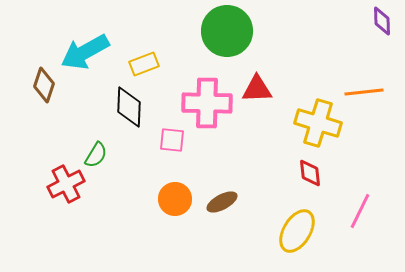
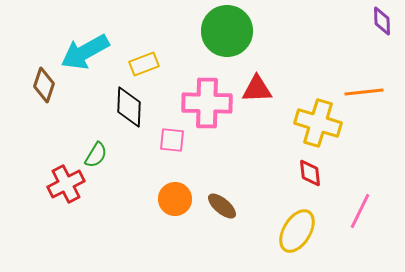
brown ellipse: moved 4 px down; rotated 68 degrees clockwise
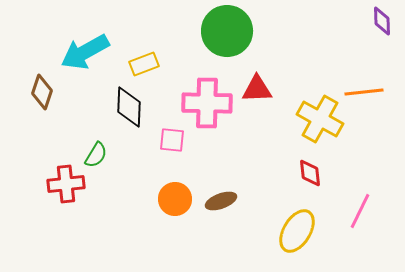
brown diamond: moved 2 px left, 7 px down
yellow cross: moved 2 px right, 4 px up; rotated 12 degrees clockwise
red cross: rotated 21 degrees clockwise
brown ellipse: moved 1 px left, 5 px up; rotated 60 degrees counterclockwise
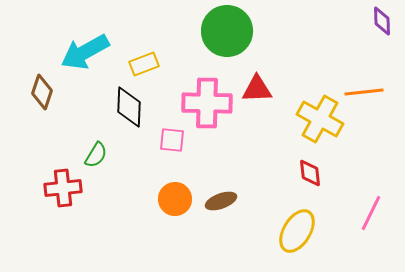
red cross: moved 3 px left, 4 px down
pink line: moved 11 px right, 2 px down
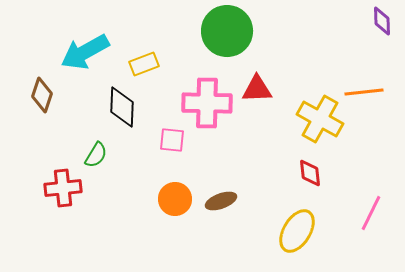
brown diamond: moved 3 px down
black diamond: moved 7 px left
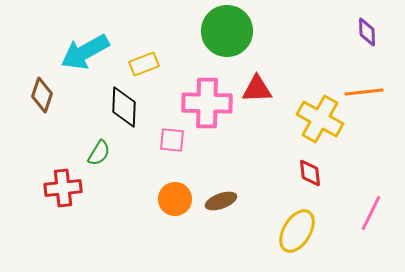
purple diamond: moved 15 px left, 11 px down
black diamond: moved 2 px right
green semicircle: moved 3 px right, 2 px up
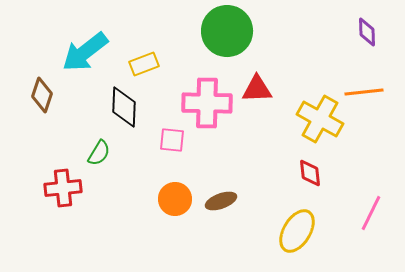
cyan arrow: rotated 9 degrees counterclockwise
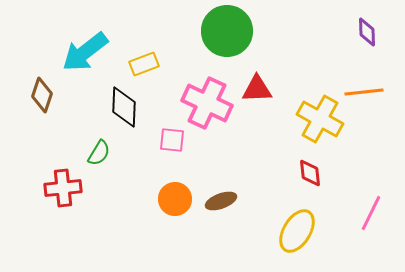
pink cross: rotated 24 degrees clockwise
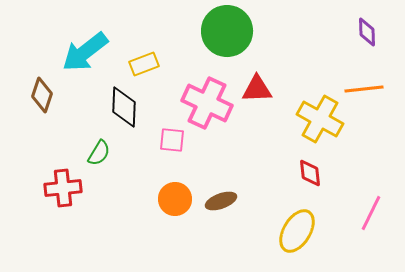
orange line: moved 3 px up
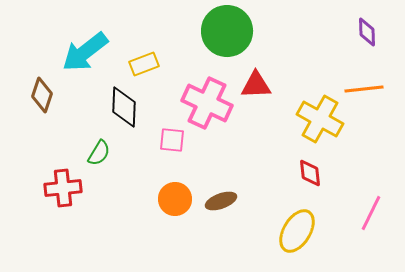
red triangle: moved 1 px left, 4 px up
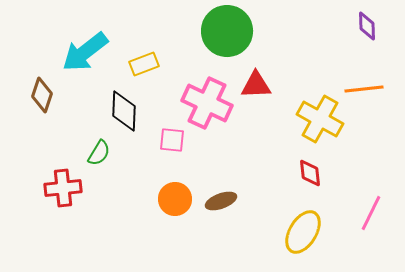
purple diamond: moved 6 px up
black diamond: moved 4 px down
yellow ellipse: moved 6 px right, 1 px down
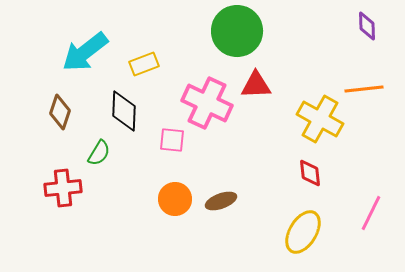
green circle: moved 10 px right
brown diamond: moved 18 px right, 17 px down
